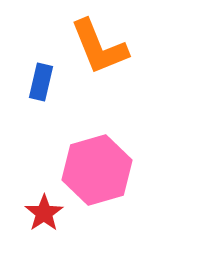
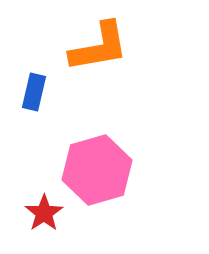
orange L-shape: rotated 78 degrees counterclockwise
blue rectangle: moved 7 px left, 10 px down
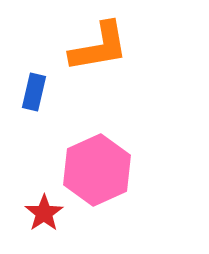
pink hexagon: rotated 8 degrees counterclockwise
